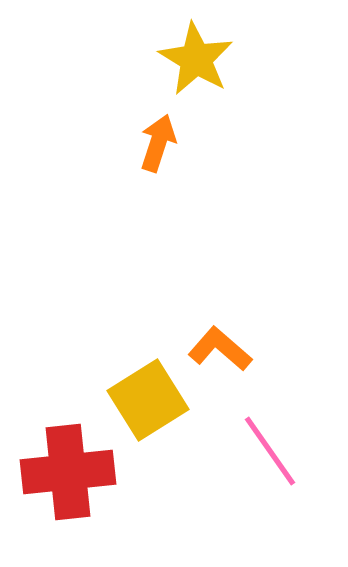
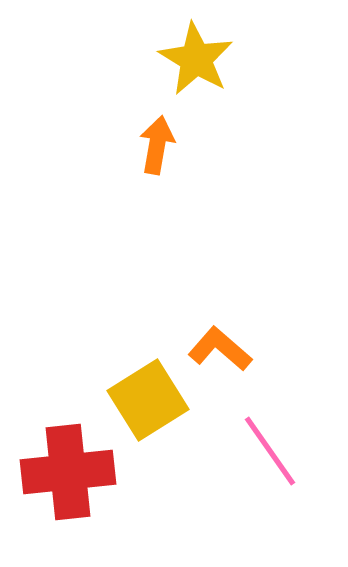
orange arrow: moved 1 px left, 2 px down; rotated 8 degrees counterclockwise
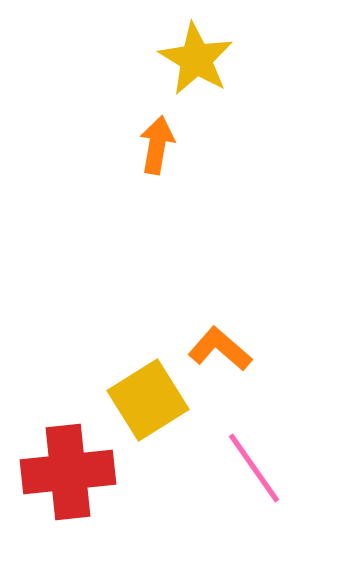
pink line: moved 16 px left, 17 px down
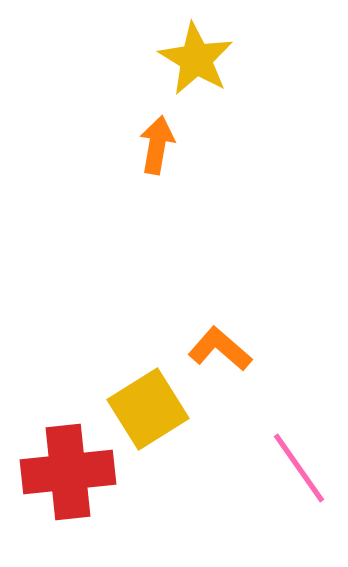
yellow square: moved 9 px down
pink line: moved 45 px right
